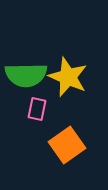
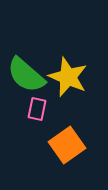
green semicircle: rotated 42 degrees clockwise
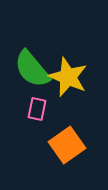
green semicircle: moved 6 px right, 6 px up; rotated 9 degrees clockwise
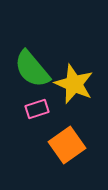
yellow star: moved 6 px right, 7 px down
pink rectangle: rotated 60 degrees clockwise
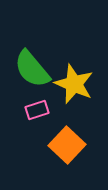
pink rectangle: moved 1 px down
orange square: rotated 12 degrees counterclockwise
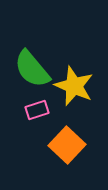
yellow star: moved 2 px down
